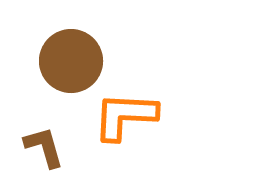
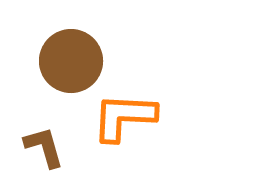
orange L-shape: moved 1 px left, 1 px down
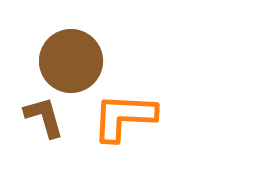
brown L-shape: moved 30 px up
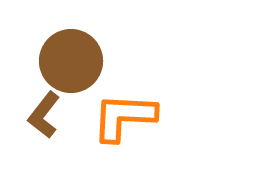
brown L-shape: moved 2 px up; rotated 126 degrees counterclockwise
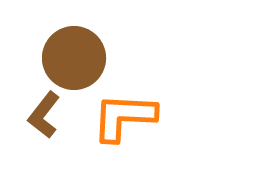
brown circle: moved 3 px right, 3 px up
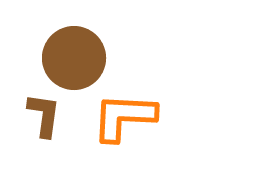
brown L-shape: rotated 150 degrees clockwise
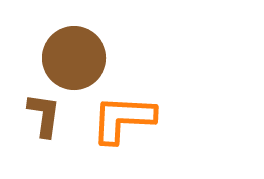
orange L-shape: moved 1 px left, 2 px down
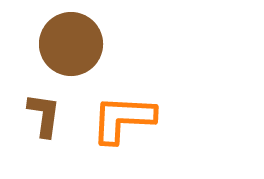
brown circle: moved 3 px left, 14 px up
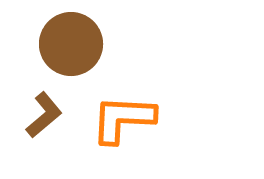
brown L-shape: rotated 42 degrees clockwise
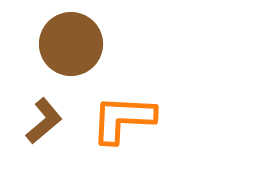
brown L-shape: moved 6 px down
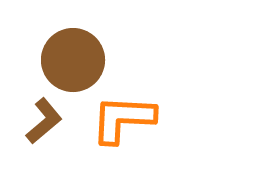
brown circle: moved 2 px right, 16 px down
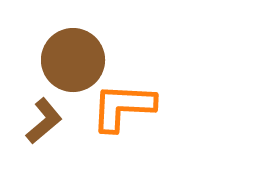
orange L-shape: moved 12 px up
